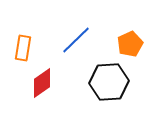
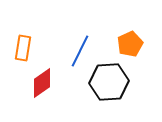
blue line: moved 4 px right, 11 px down; rotated 20 degrees counterclockwise
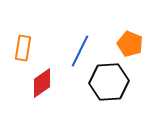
orange pentagon: rotated 25 degrees counterclockwise
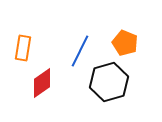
orange pentagon: moved 5 px left, 1 px up
black hexagon: rotated 12 degrees counterclockwise
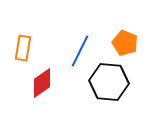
black hexagon: rotated 21 degrees clockwise
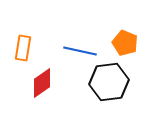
blue line: rotated 76 degrees clockwise
black hexagon: rotated 12 degrees counterclockwise
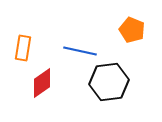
orange pentagon: moved 7 px right, 13 px up
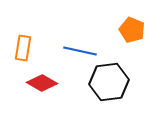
red diamond: rotated 64 degrees clockwise
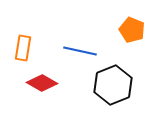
black hexagon: moved 4 px right, 3 px down; rotated 15 degrees counterclockwise
